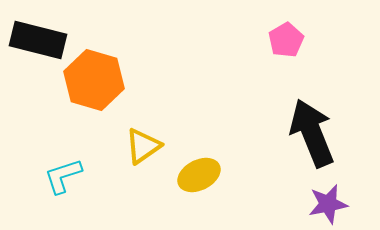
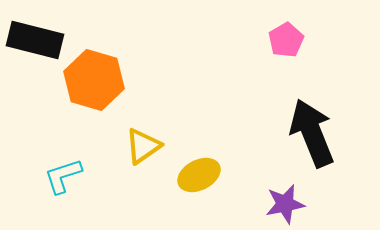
black rectangle: moved 3 px left
purple star: moved 43 px left
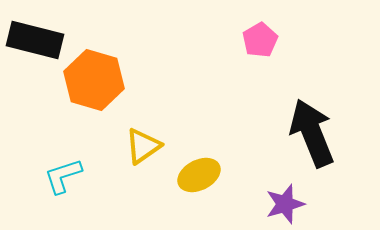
pink pentagon: moved 26 px left
purple star: rotated 6 degrees counterclockwise
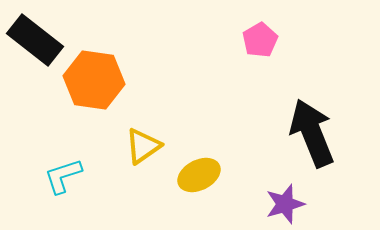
black rectangle: rotated 24 degrees clockwise
orange hexagon: rotated 8 degrees counterclockwise
